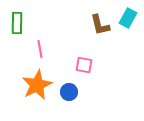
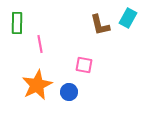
pink line: moved 5 px up
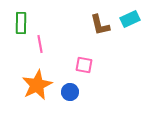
cyan rectangle: moved 2 px right, 1 px down; rotated 36 degrees clockwise
green rectangle: moved 4 px right
blue circle: moved 1 px right
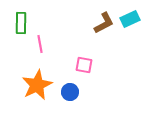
brown L-shape: moved 4 px right, 2 px up; rotated 105 degrees counterclockwise
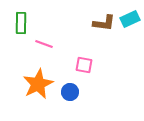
brown L-shape: rotated 35 degrees clockwise
pink line: moved 4 px right; rotated 60 degrees counterclockwise
orange star: moved 1 px right, 1 px up
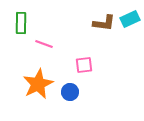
pink square: rotated 18 degrees counterclockwise
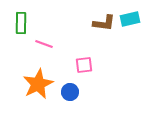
cyan rectangle: rotated 12 degrees clockwise
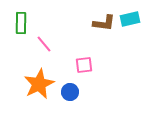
pink line: rotated 30 degrees clockwise
orange star: moved 1 px right
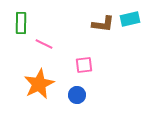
brown L-shape: moved 1 px left, 1 px down
pink line: rotated 24 degrees counterclockwise
blue circle: moved 7 px right, 3 px down
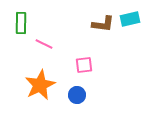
orange star: moved 1 px right, 1 px down
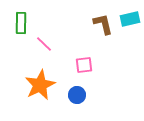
brown L-shape: rotated 110 degrees counterclockwise
pink line: rotated 18 degrees clockwise
